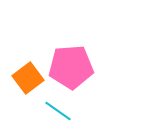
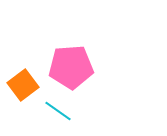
orange square: moved 5 px left, 7 px down
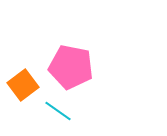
pink pentagon: rotated 15 degrees clockwise
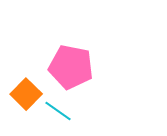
orange square: moved 3 px right, 9 px down; rotated 8 degrees counterclockwise
